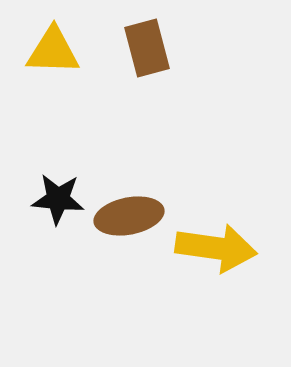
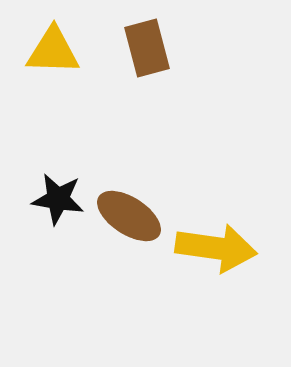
black star: rotated 4 degrees clockwise
brown ellipse: rotated 44 degrees clockwise
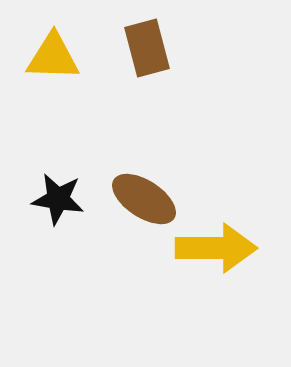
yellow triangle: moved 6 px down
brown ellipse: moved 15 px right, 17 px up
yellow arrow: rotated 8 degrees counterclockwise
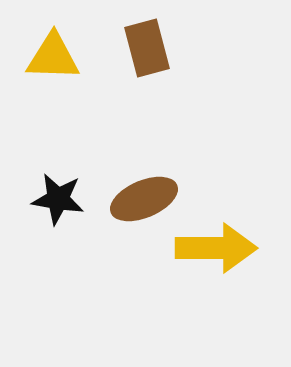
brown ellipse: rotated 56 degrees counterclockwise
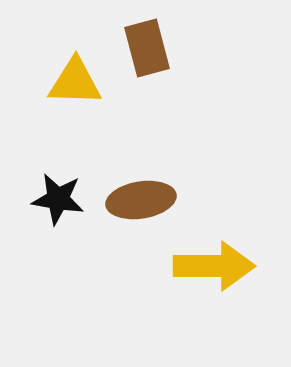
yellow triangle: moved 22 px right, 25 px down
brown ellipse: moved 3 px left, 1 px down; rotated 14 degrees clockwise
yellow arrow: moved 2 px left, 18 px down
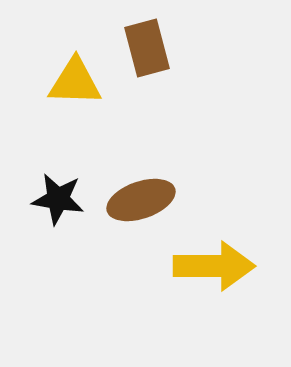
brown ellipse: rotated 10 degrees counterclockwise
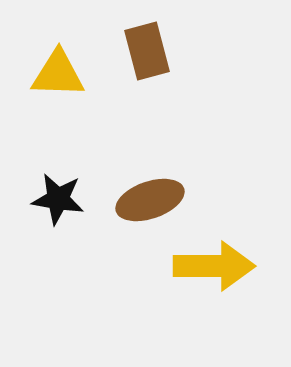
brown rectangle: moved 3 px down
yellow triangle: moved 17 px left, 8 px up
brown ellipse: moved 9 px right
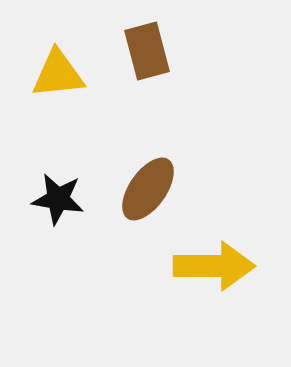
yellow triangle: rotated 8 degrees counterclockwise
brown ellipse: moved 2 px left, 11 px up; rotated 36 degrees counterclockwise
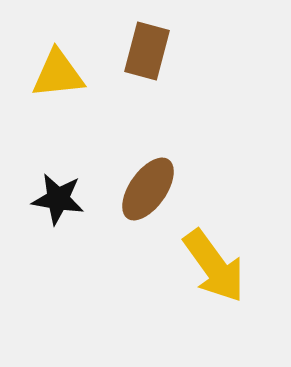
brown rectangle: rotated 30 degrees clockwise
yellow arrow: rotated 54 degrees clockwise
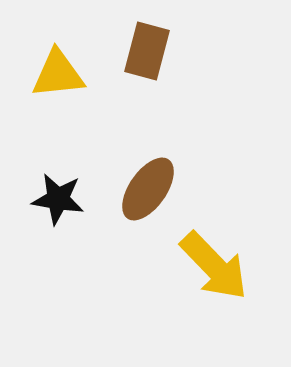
yellow arrow: rotated 8 degrees counterclockwise
